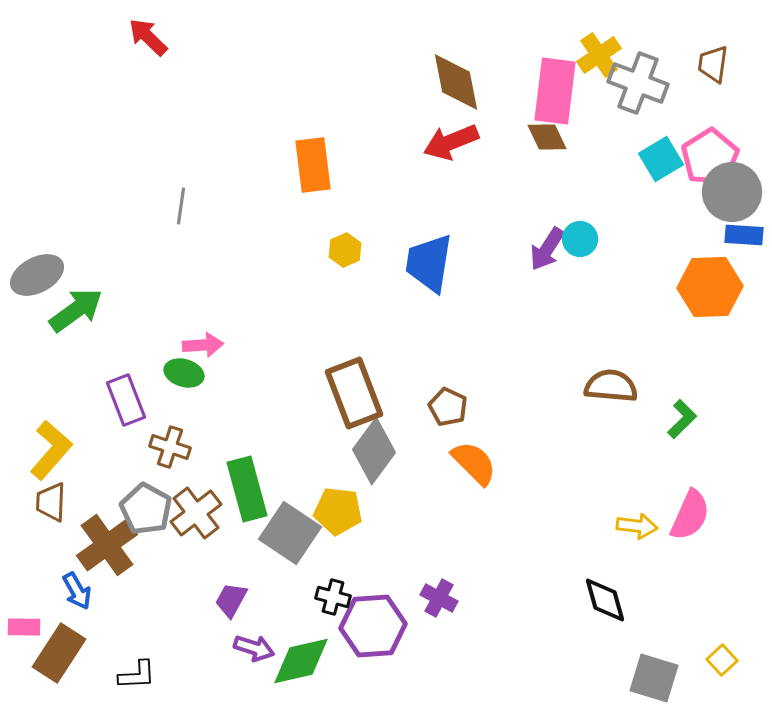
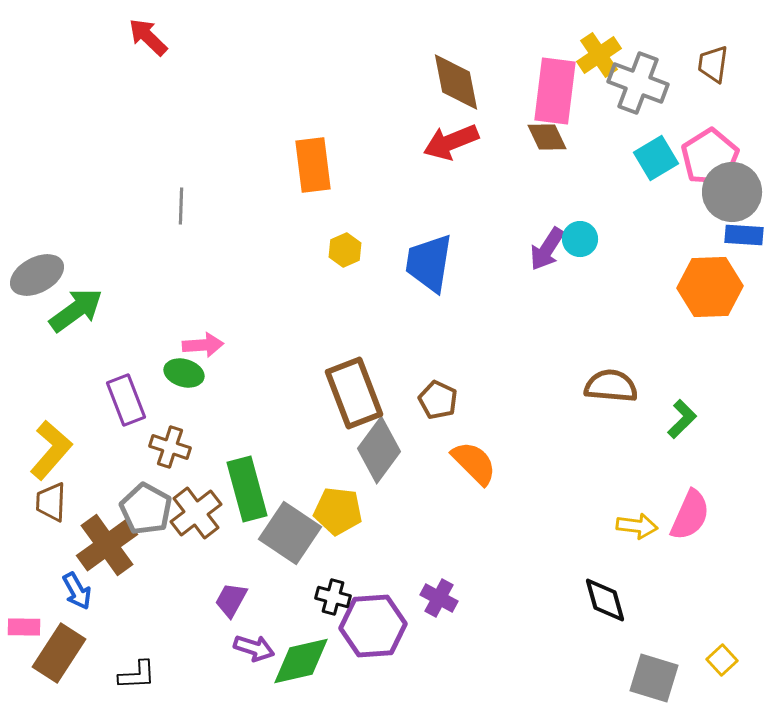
cyan square at (661, 159): moved 5 px left, 1 px up
gray line at (181, 206): rotated 6 degrees counterclockwise
brown pentagon at (448, 407): moved 10 px left, 7 px up
gray diamond at (374, 451): moved 5 px right, 1 px up
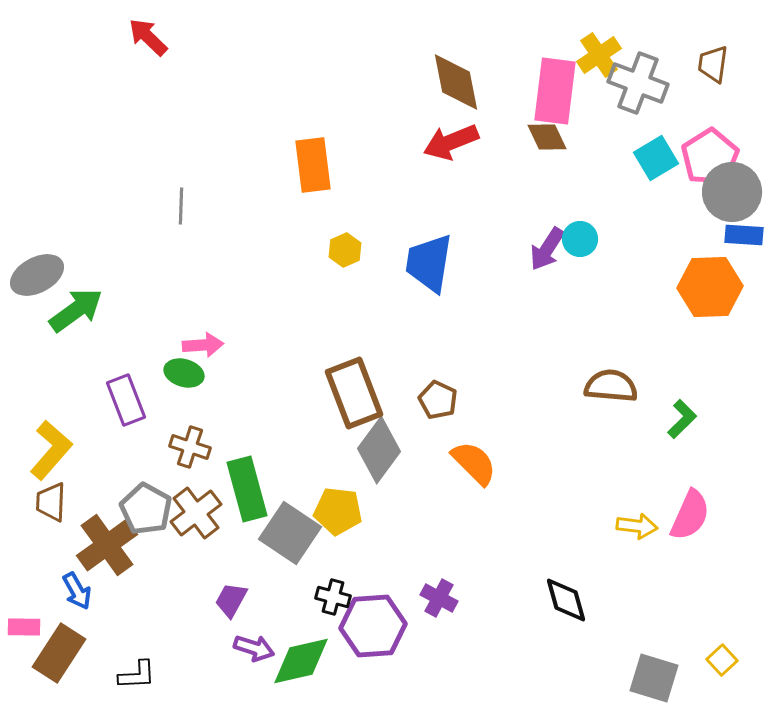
brown cross at (170, 447): moved 20 px right
black diamond at (605, 600): moved 39 px left
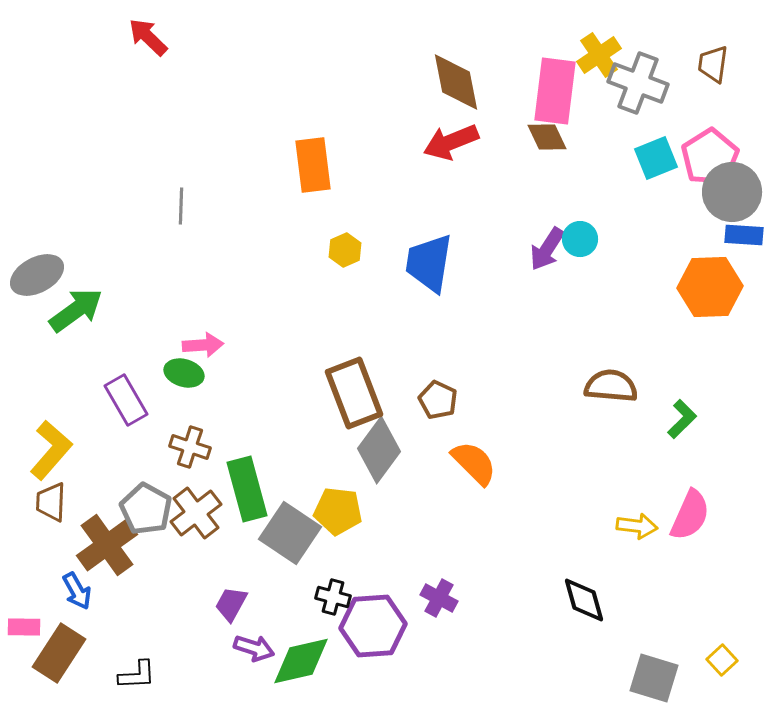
cyan square at (656, 158): rotated 9 degrees clockwise
purple rectangle at (126, 400): rotated 9 degrees counterclockwise
purple trapezoid at (231, 600): moved 4 px down
black diamond at (566, 600): moved 18 px right
